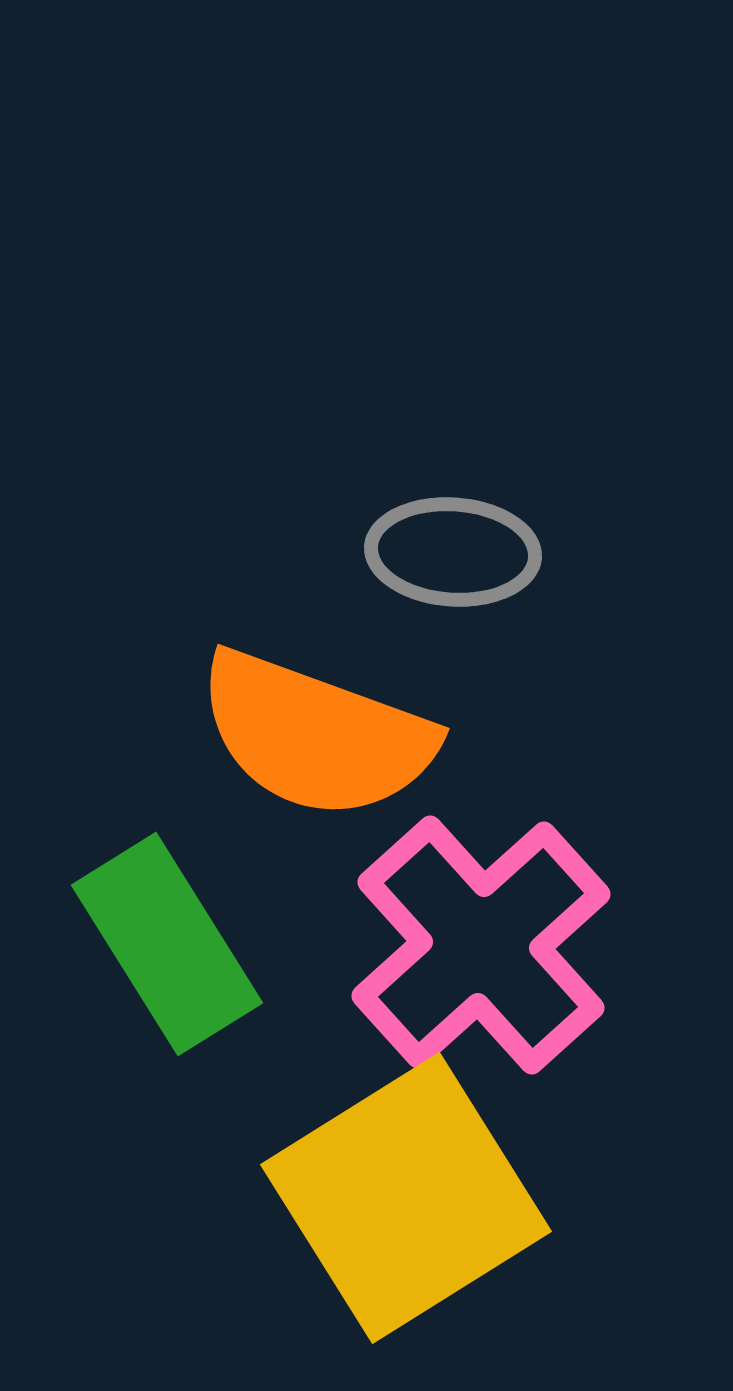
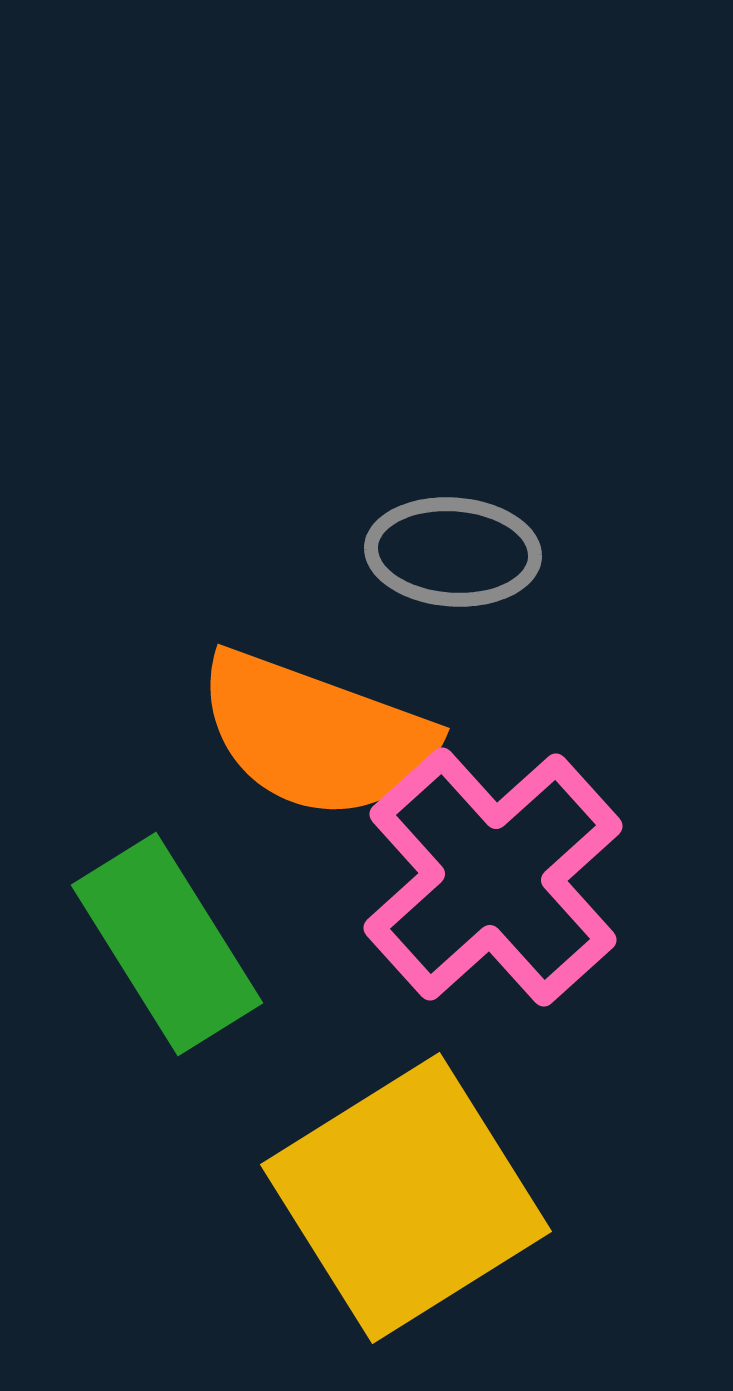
pink cross: moved 12 px right, 68 px up
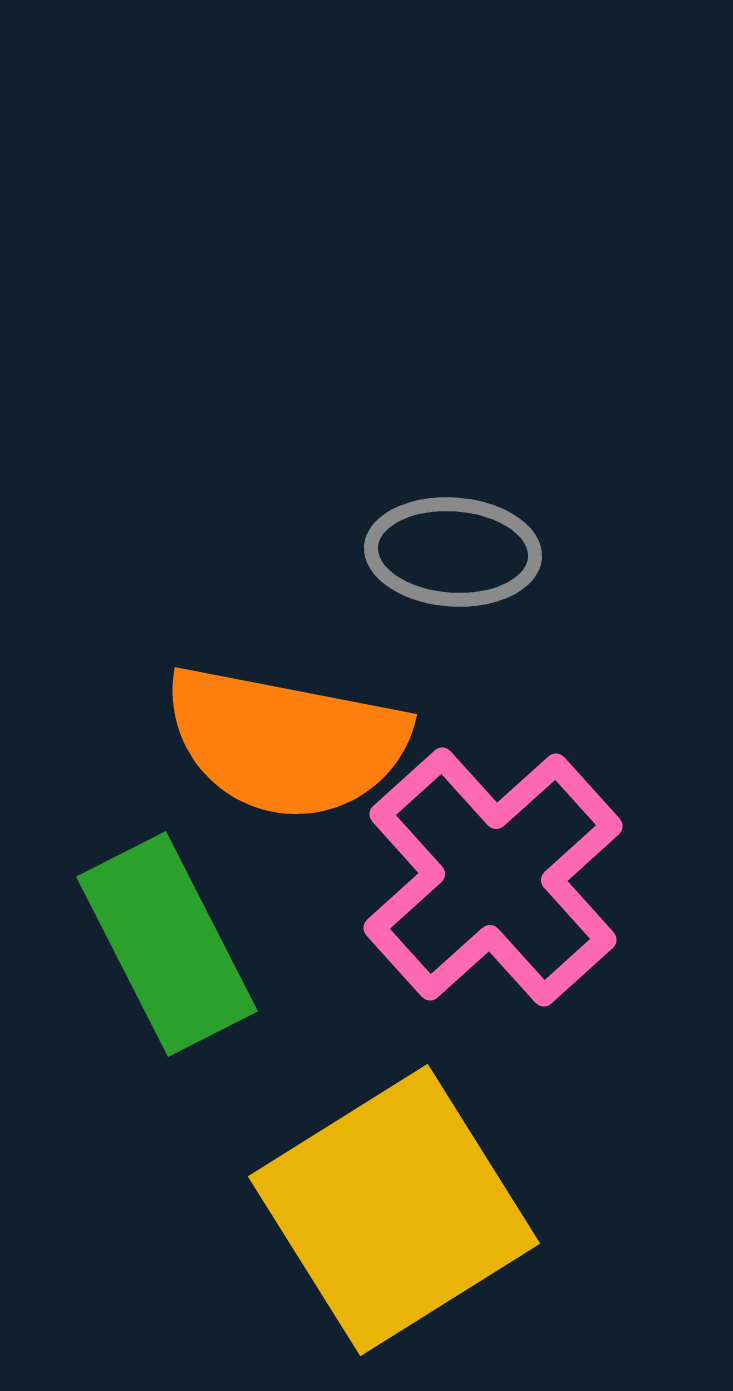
orange semicircle: moved 30 px left, 7 px down; rotated 9 degrees counterclockwise
green rectangle: rotated 5 degrees clockwise
yellow square: moved 12 px left, 12 px down
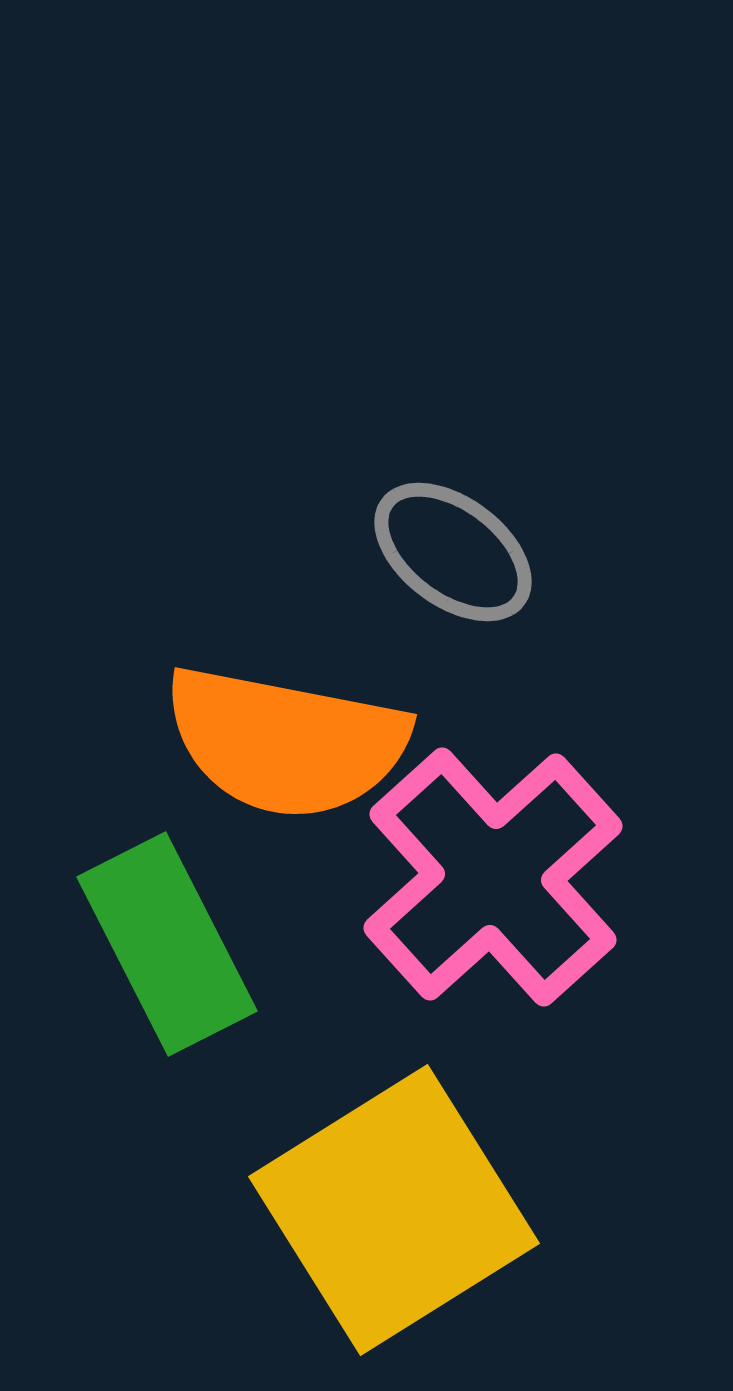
gray ellipse: rotated 33 degrees clockwise
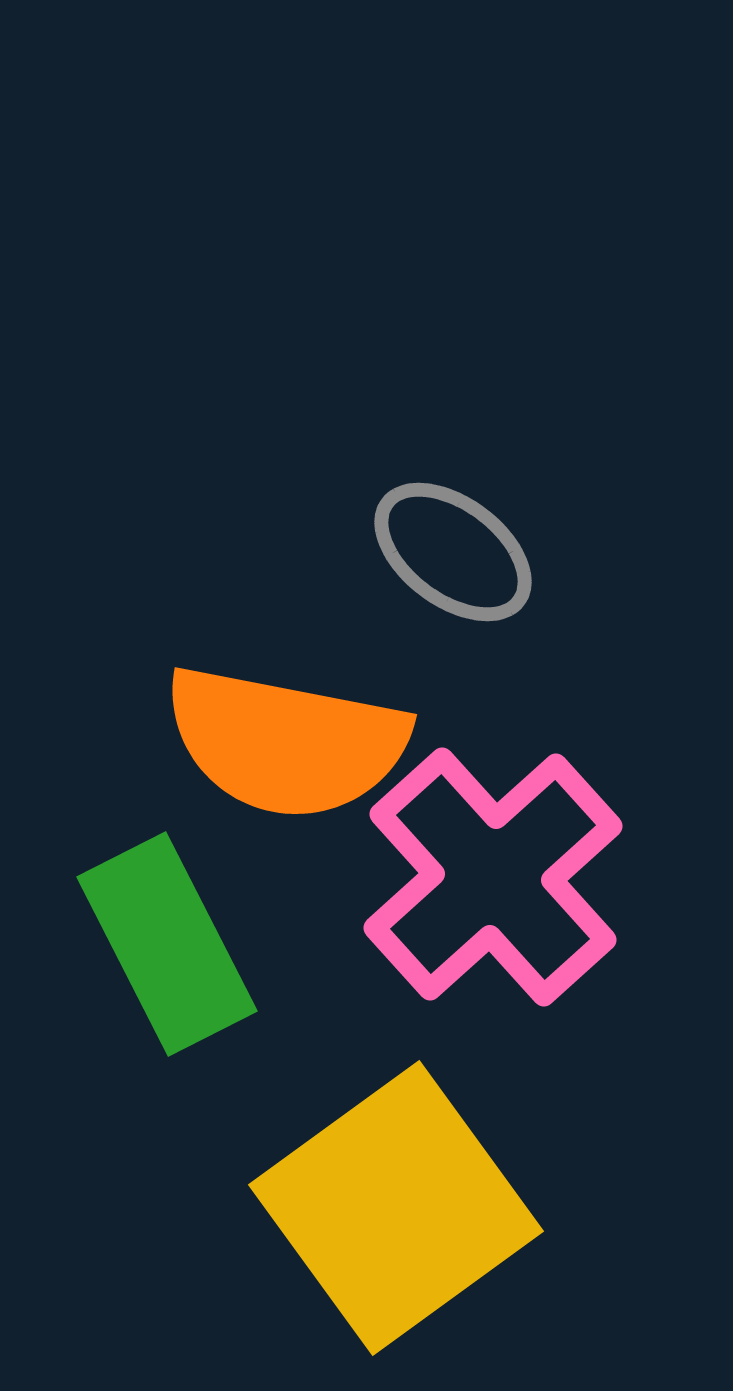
yellow square: moved 2 px right, 2 px up; rotated 4 degrees counterclockwise
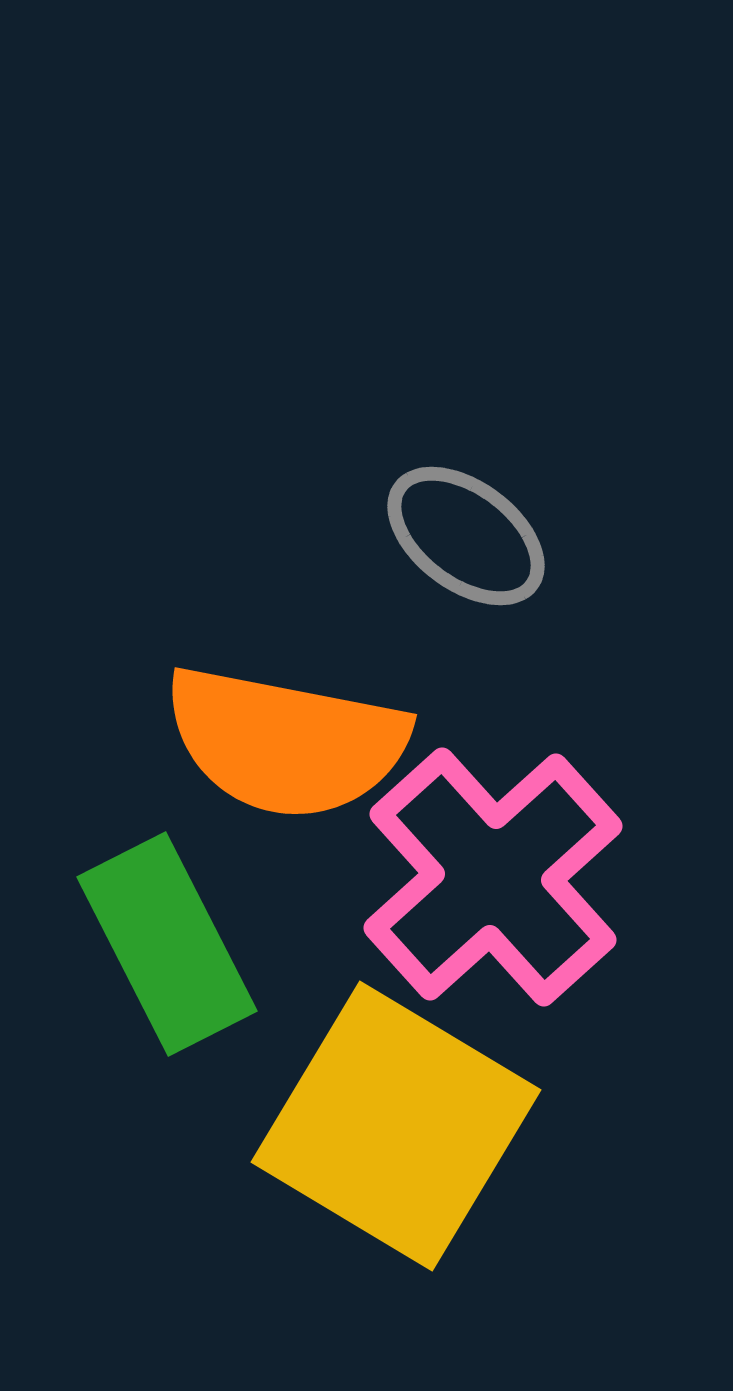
gray ellipse: moved 13 px right, 16 px up
yellow square: moved 82 px up; rotated 23 degrees counterclockwise
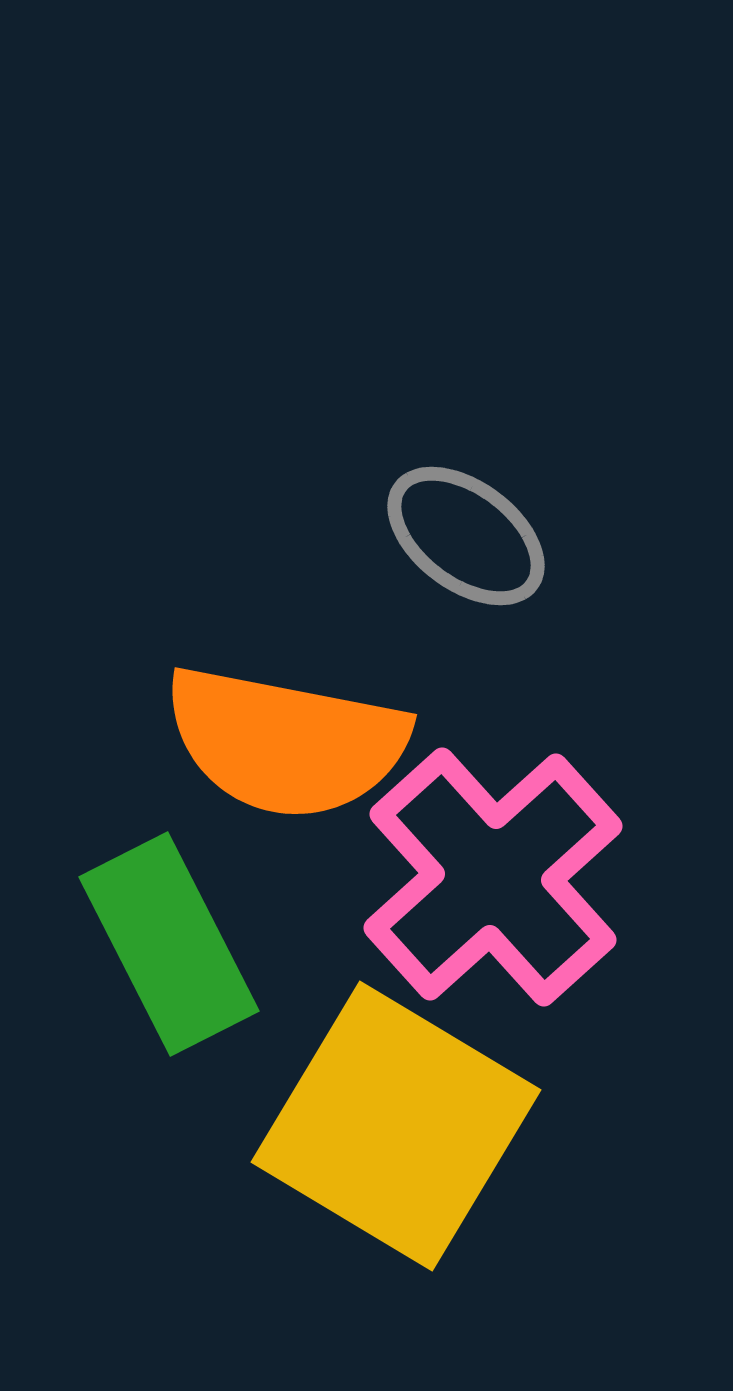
green rectangle: moved 2 px right
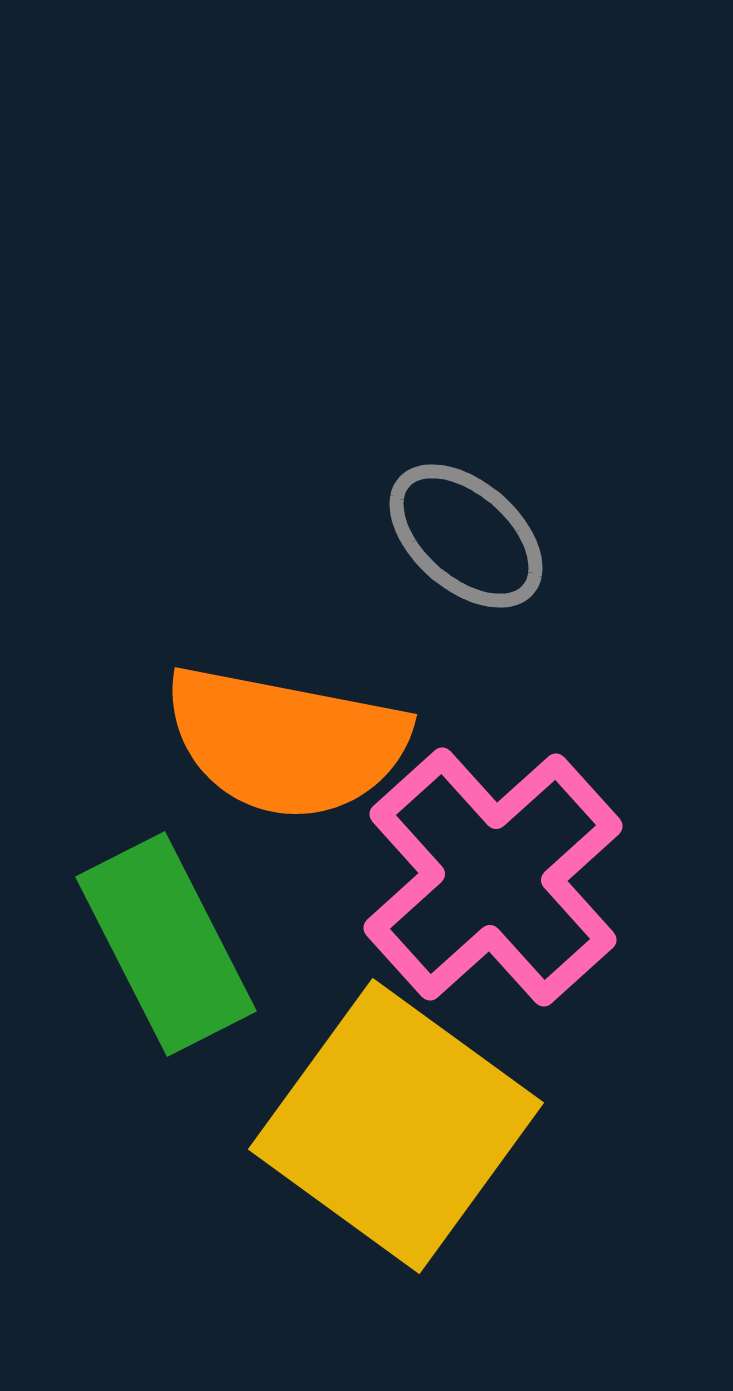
gray ellipse: rotated 4 degrees clockwise
green rectangle: moved 3 px left
yellow square: rotated 5 degrees clockwise
